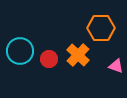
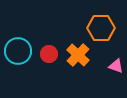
cyan circle: moved 2 px left
red circle: moved 5 px up
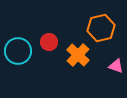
orange hexagon: rotated 12 degrees counterclockwise
red circle: moved 12 px up
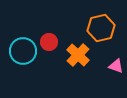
cyan circle: moved 5 px right
